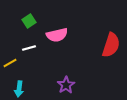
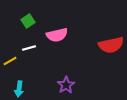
green square: moved 1 px left
red semicircle: rotated 60 degrees clockwise
yellow line: moved 2 px up
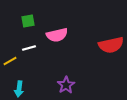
green square: rotated 24 degrees clockwise
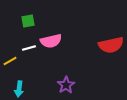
pink semicircle: moved 6 px left, 6 px down
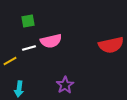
purple star: moved 1 px left
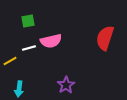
red semicircle: moved 6 px left, 7 px up; rotated 120 degrees clockwise
purple star: moved 1 px right
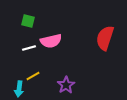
green square: rotated 24 degrees clockwise
yellow line: moved 23 px right, 15 px down
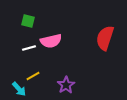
cyan arrow: rotated 49 degrees counterclockwise
